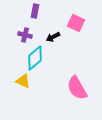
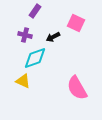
purple rectangle: rotated 24 degrees clockwise
cyan diamond: rotated 20 degrees clockwise
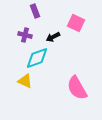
purple rectangle: rotated 56 degrees counterclockwise
cyan diamond: moved 2 px right
yellow triangle: moved 2 px right
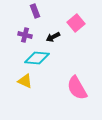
pink square: rotated 24 degrees clockwise
cyan diamond: rotated 25 degrees clockwise
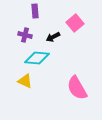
purple rectangle: rotated 16 degrees clockwise
pink square: moved 1 px left
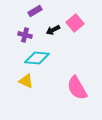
purple rectangle: rotated 64 degrees clockwise
black arrow: moved 7 px up
yellow triangle: moved 1 px right
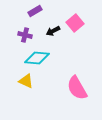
black arrow: moved 1 px down
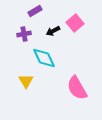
purple cross: moved 1 px left, 1 px up; rotated 24 degrees counterclockwise
cyan diamond: moved 7 px right; rotated 60 degrees clockwise
yellow triangle: rotated 35 degrees clockwise
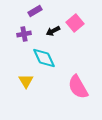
pink semicircle: moved 1 px right, 1 px up
